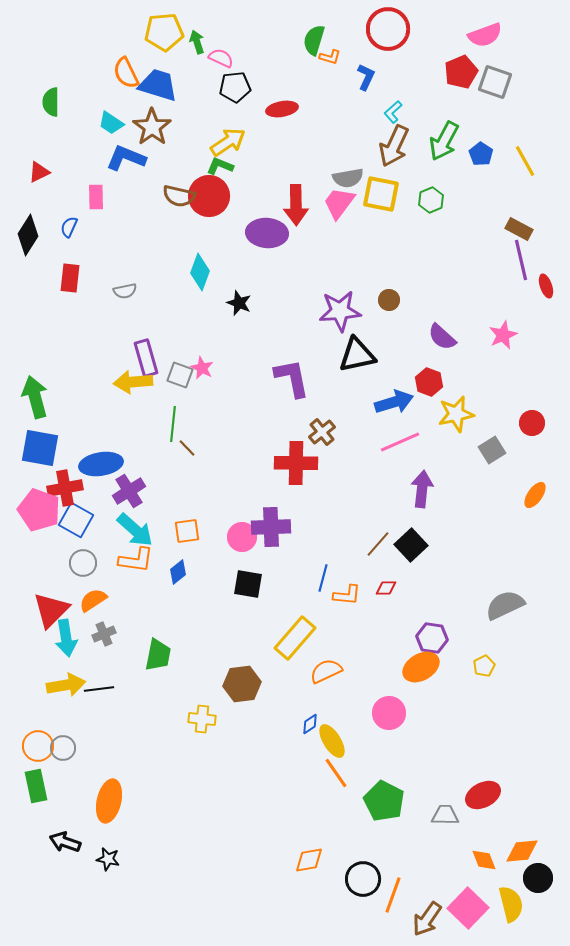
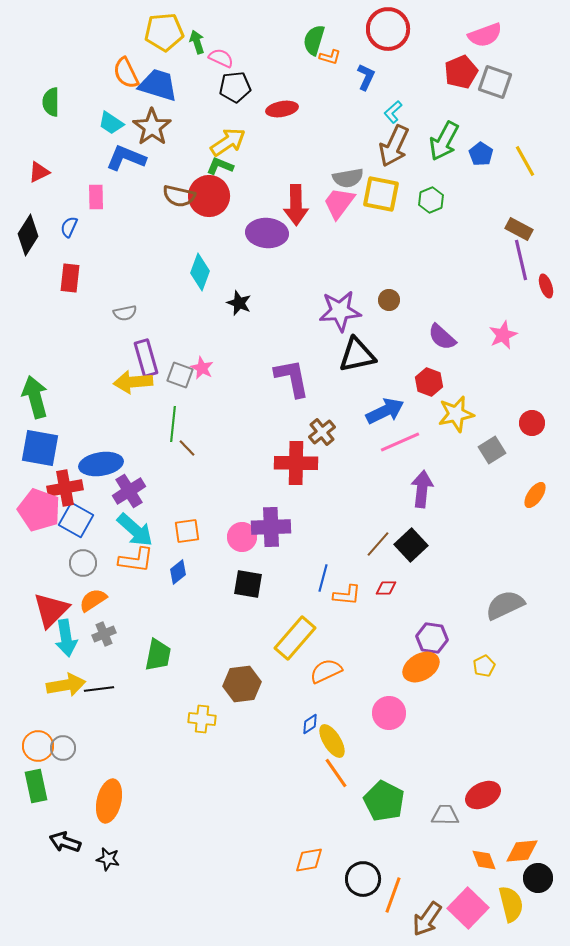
gray semicircle at (125, 291): moved 22 px down
blue arrow at (394, 402): moved 9 px left, 9 px down; rotated 9 degrees counterclockwise
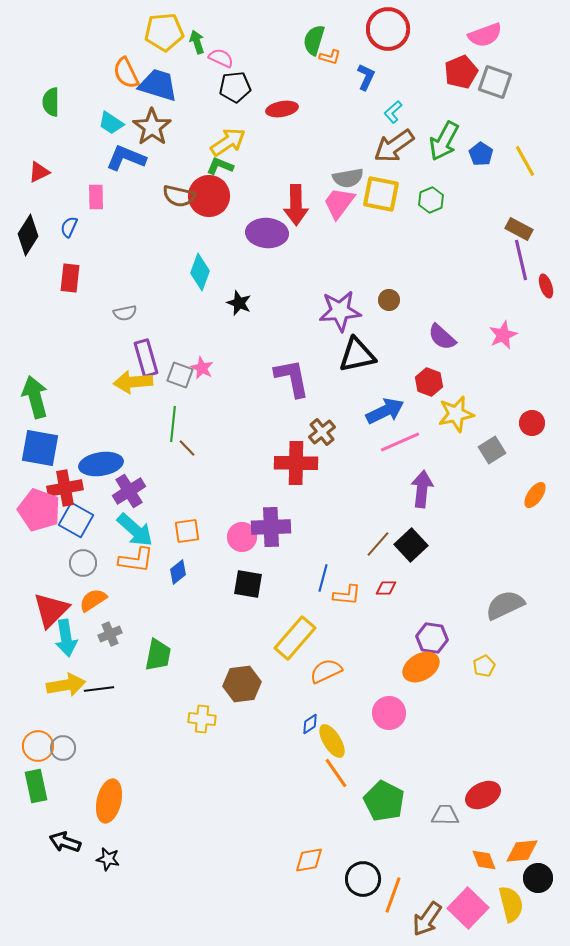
brown arrow at (394, 146): rotated 30 degrees clockwise
gray cross at (104, 634): moved 6 px right
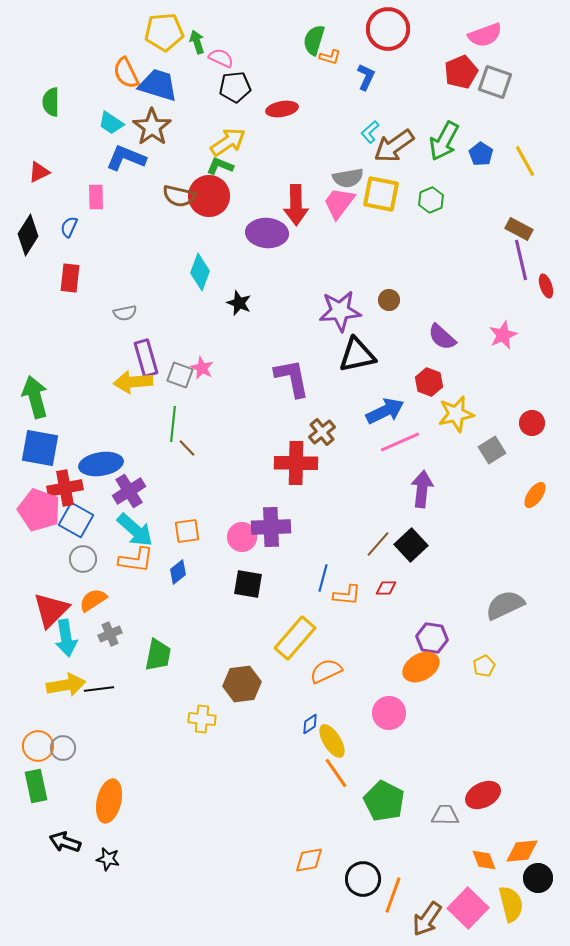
cyan L-shape at (393, 112): moved 23 px left, 20 px down
gray circle at (83, 563): moved 4 px up
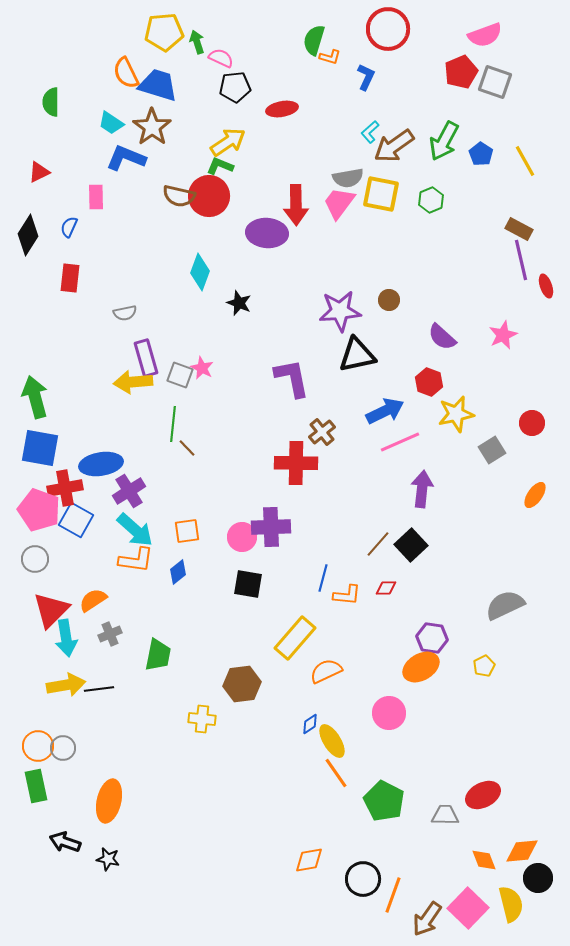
gray circle at (83, 559): moved 48 px left
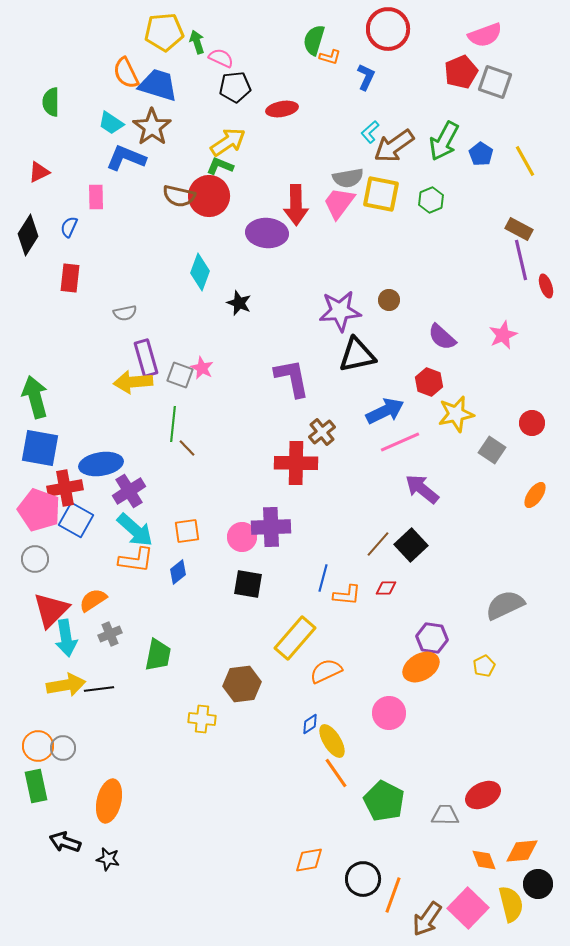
gray square at (492, 450): rotated 24 degrees counterclockwise
purple arrow at (422, 489): rotated 57 degrees counterclockwise
black circle at (538, 878): moved 6 px down
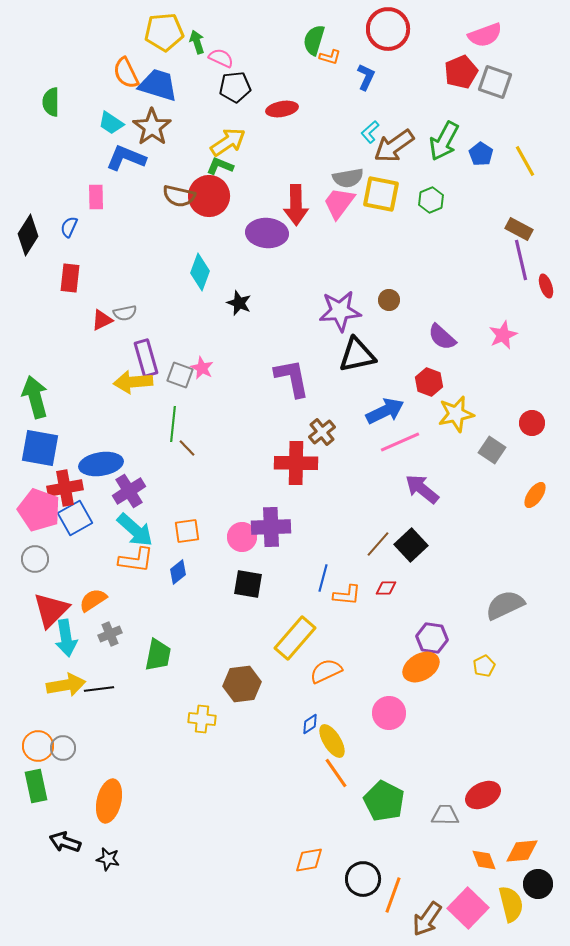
red triangle at (39, 172): moved 63 px right, 148 px down
blue square at (76, 520): moved 1 px left, 2 px up; rotated 32 degrees clockwise
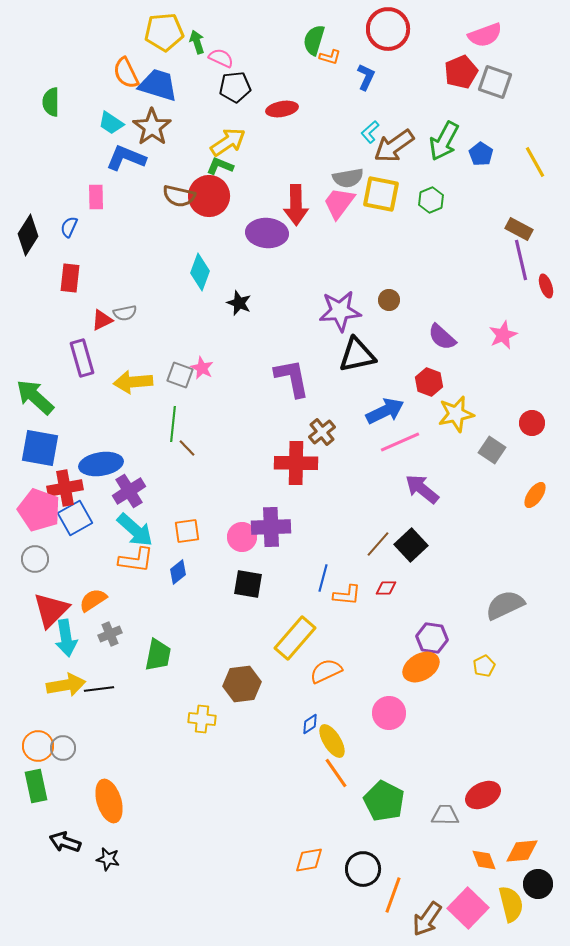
yellow line at (525, 161): moved 10 px right, 1 px down
purple rectangle at (146, 358): moved 64 px left
green arrow at (35, 397): rotated 33 degrees counterclockwise
orange ellipse at (109, 801): rotated 30 degrees counterclockwise
black circle at (363, 879): moved 10 px up
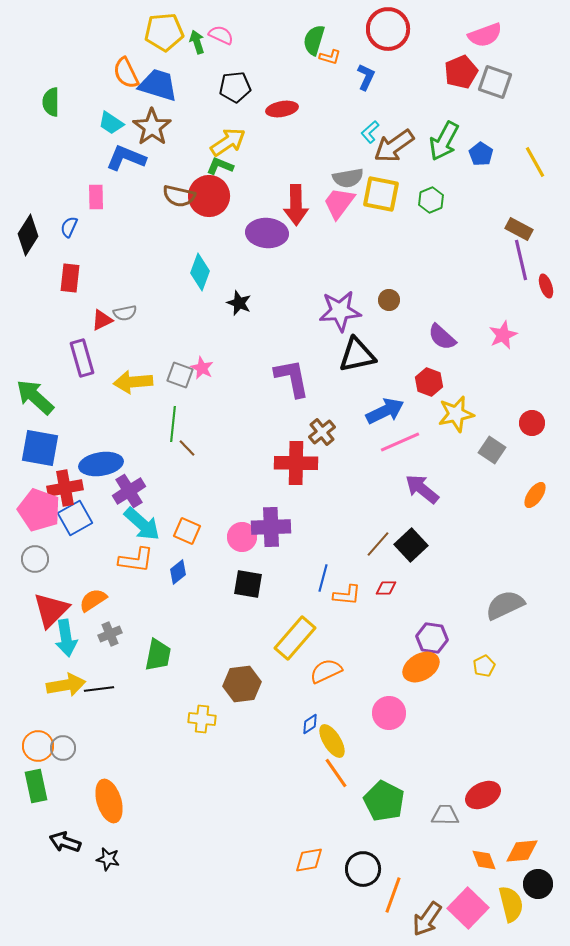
pink semicircle at (221, 58): moved 23 px up
cyan arrow at (135, 530): moved 7 px right, 6 px up
orange square at (187, 531): rotated 32 degrees clockwise
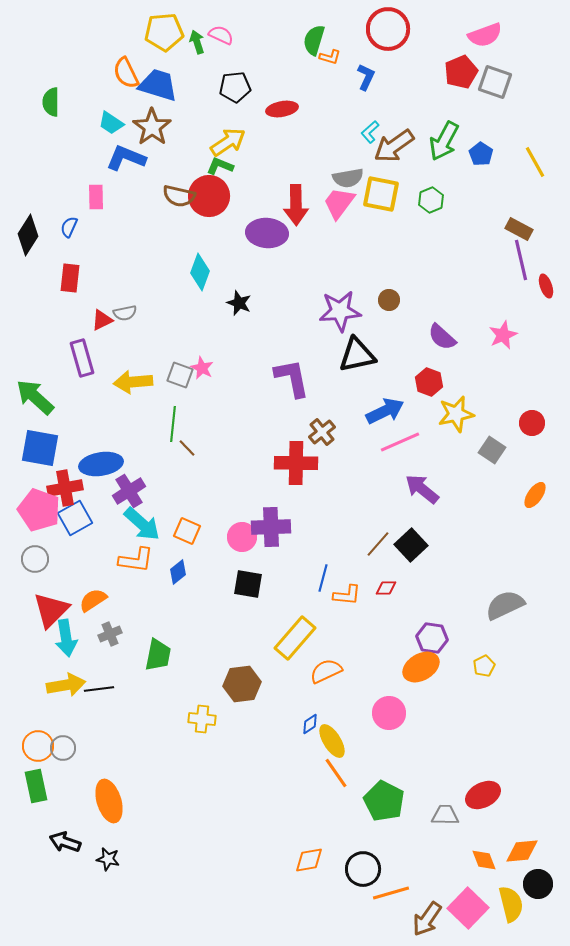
orange line at (393, 895): moved 2 px left, 2 px up; rotated 54 degrees clockwise
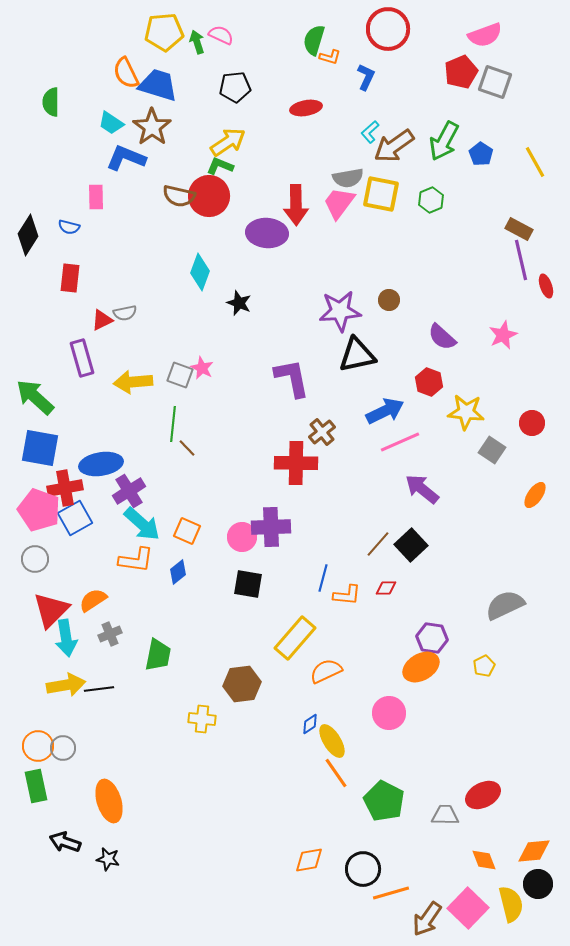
red ellipse at (282, 109): moved 24 px right, 1 px up
blue semicircle at (69, 227): rotated 100 degrees counterclockwise
yellow star at (456, 414): moved 10 px right, 2 px up; rotated 18 degrees clockwise
orange diamond at (522, 851): moved 12 px right
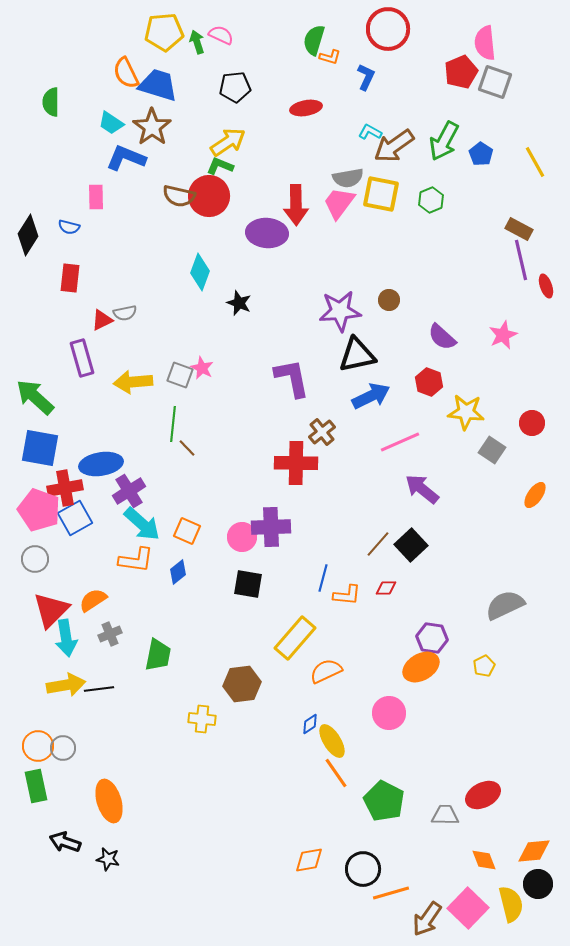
pink semicircle at (485, 35): moved 8 px down; rotated 104 degrees clockwise
cyan L-shape at (370, 132): rotated 70 degrees clockwise
blue arrow at (385, 411): moved 14 px left, 15 px up
